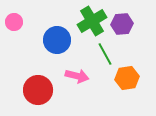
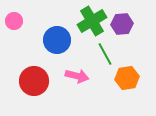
pink circle: moved 1 px up
red circle: moved 4 px left, 9 px up
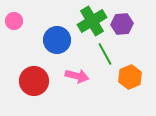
orange hexagon: moved 3 px right, 1 px up; rotated 15 degrees counterclockwise
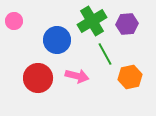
purple hexagon: moved 5 px right
orange hexagon: rotated 10 degrees clockwise
red circle: moved 4 px right, 3 px up
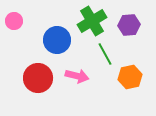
purple hexagon: moved 2 px right, 1 px down
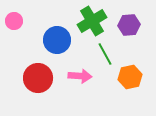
pink arrow: moved 3 px right; rotated 10 degrees counterclockwise
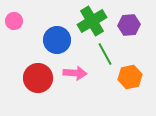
pink arrow: moved 5 px left, 3 px up
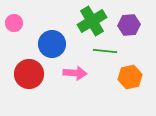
pink circle: moved 2 px down
blue circle: moved 5 px left, 4 px down
green line: moved 3 px up; rotated 55 degrees counterclockwise
red circle: moved 9 px left, 4 px up
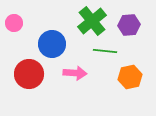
green cross: rotated 8 degrees counterclockwise
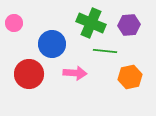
green cross: moved 1 px left, 2 px down; rotated 28 degrees counterclockwise
